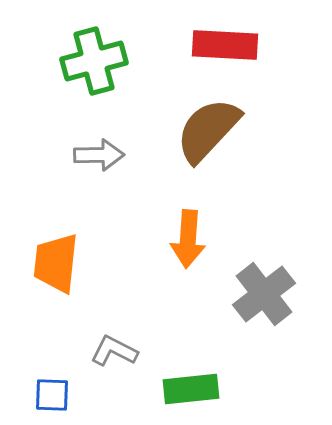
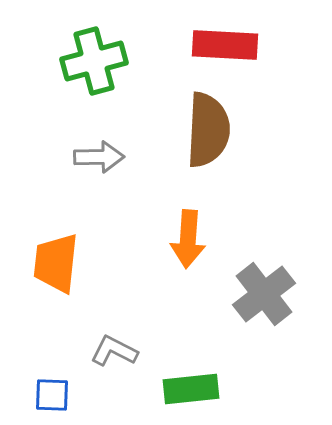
brown semicircle: rotated 140 degrees clockwise
gray arrow: moved 2 px down
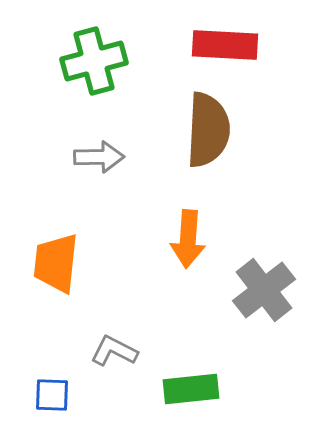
gray cross: moved 4 px up
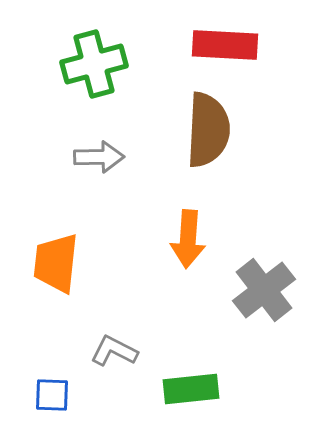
green cross: moved 3 px down
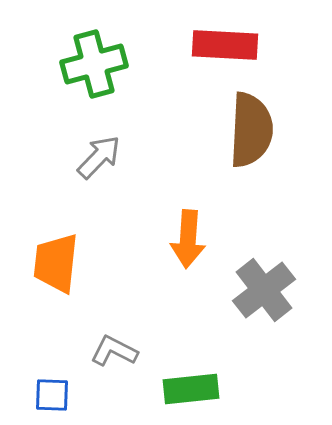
brown semicircle: moved 43 px right
gray arrow: rotated 45 degrees counterclockwise
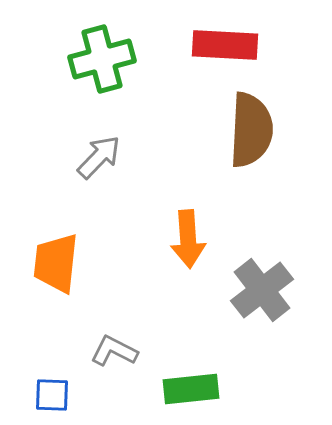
green cross: moved 8 px right, 5 px up
orange arrow: rotated 8 degrees counterclockwise
gray cross: moved 2 px left
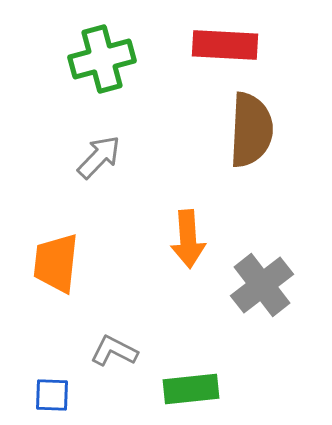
gray cross: moved 5 px up
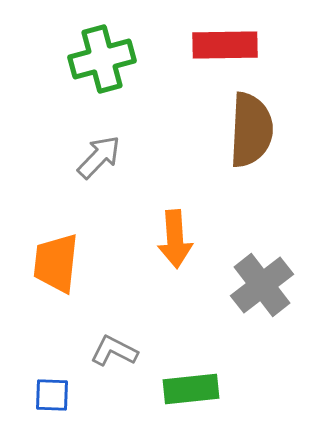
red rectangle: rotated 4 degrees counterclockwise
orange arrow: moved 13 px left
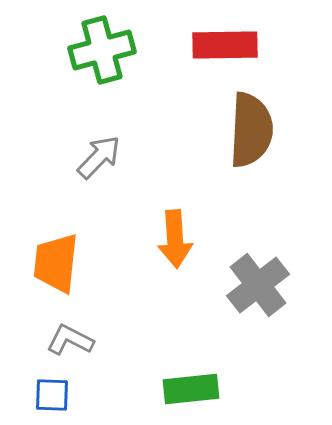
green cross: moved 9 px up
gray cross: moved 4 px left
gray L-shape: moved 44 px left, 11 px up
